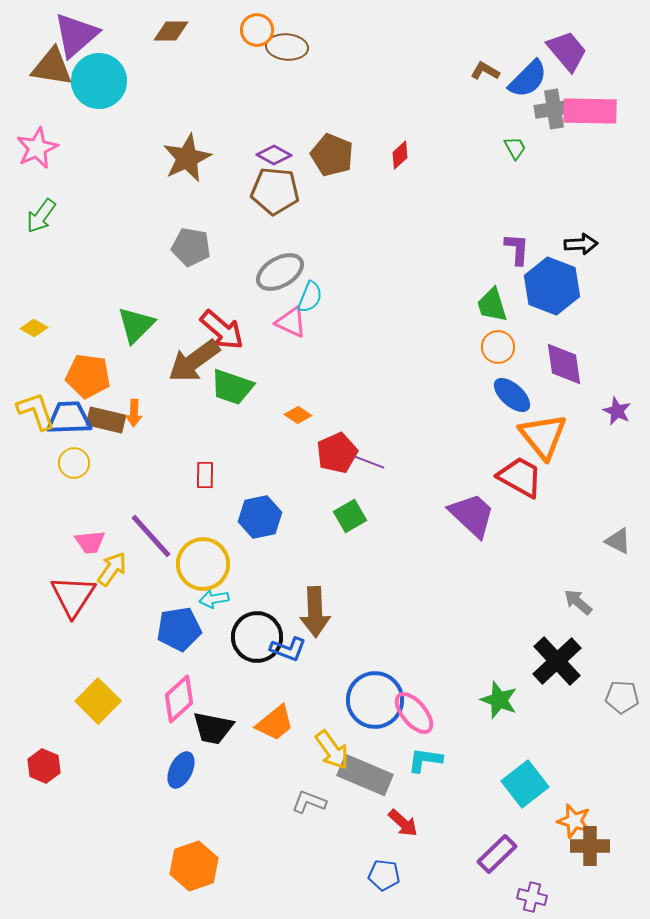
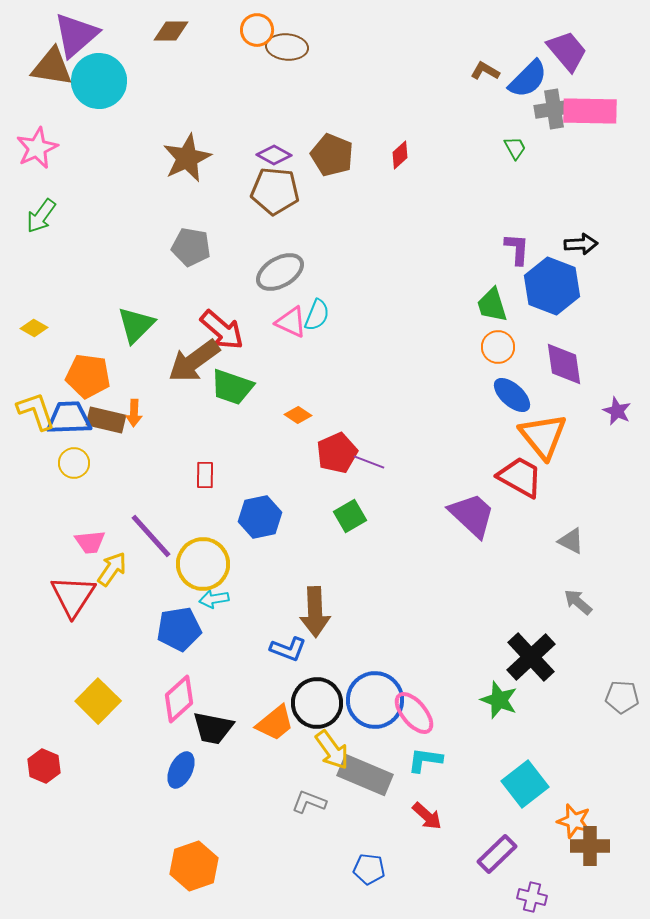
cyan semicircle at (310, 297): moved 7 px right, 18 px down
gray triangle at (618, 541): moved 47 px left
black circle at (257, 637): moved 60 px right, 66 px down
black cross at (557, 661): moved 26 px left, 4 px up
red arrow at (403, 823): moved 24 px right, 7 px up
blue pentagon at (384, 875): moved 15 px left, 6 px up
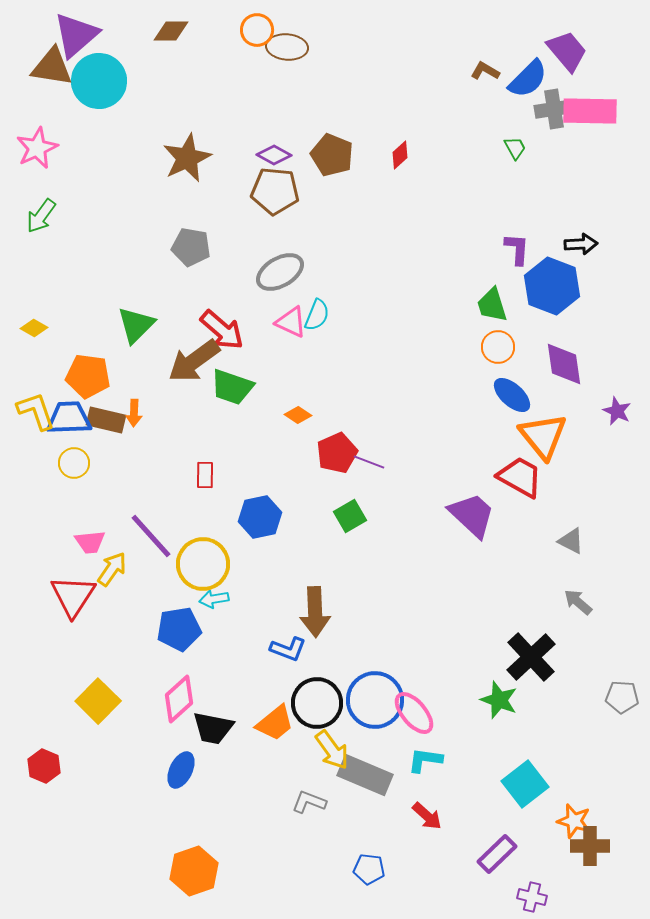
orange hexagon at (194, 866): moved 5 px down
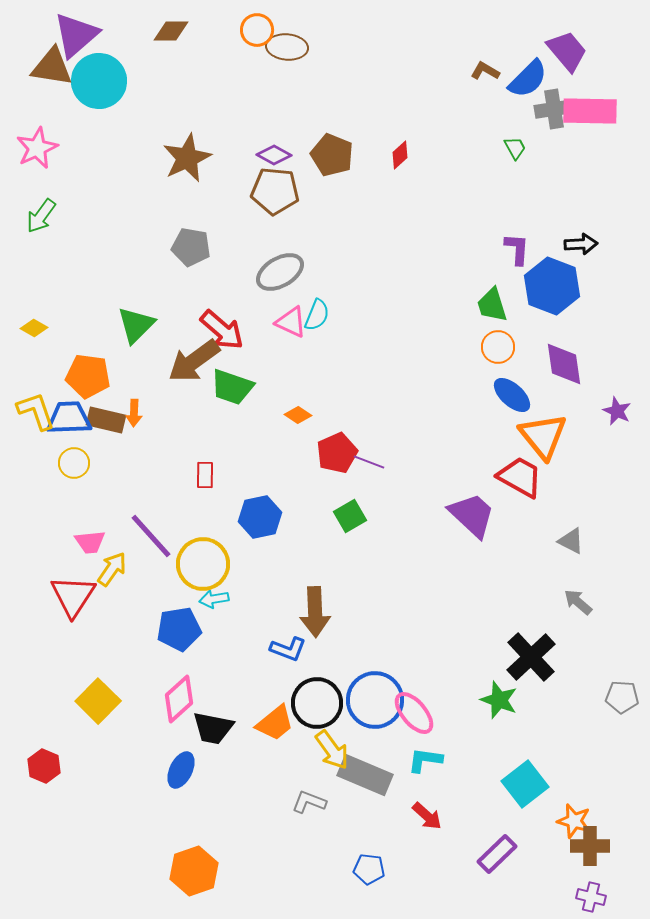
purple cross at (532, 897): moved 59 px right
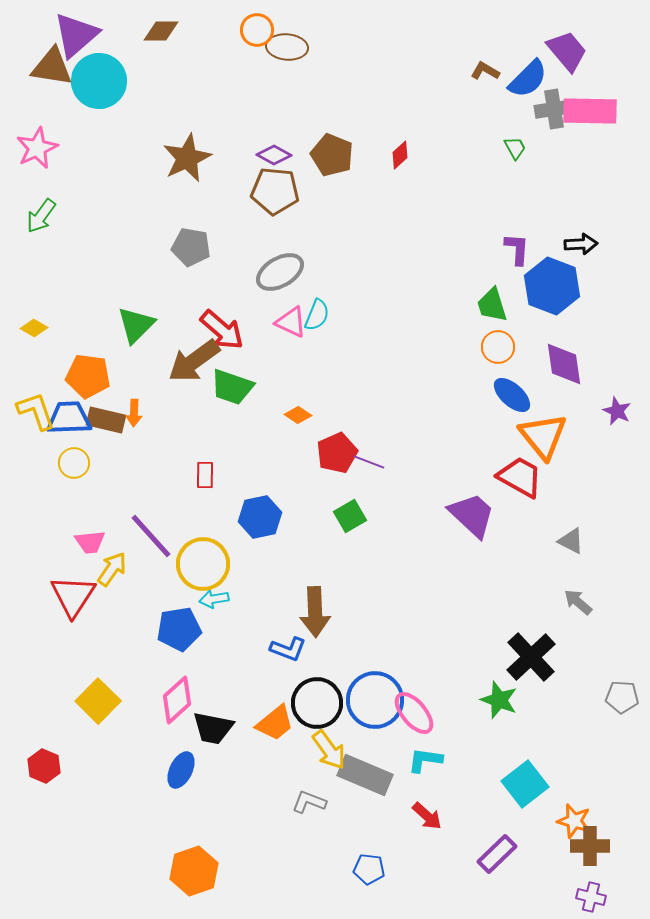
brown diamond at (171, 31): moved 10 px left
pink diamond at (179, 699): moved 2 px left, 1 px down
yellow arrow at (332, 750): moved 3 px left
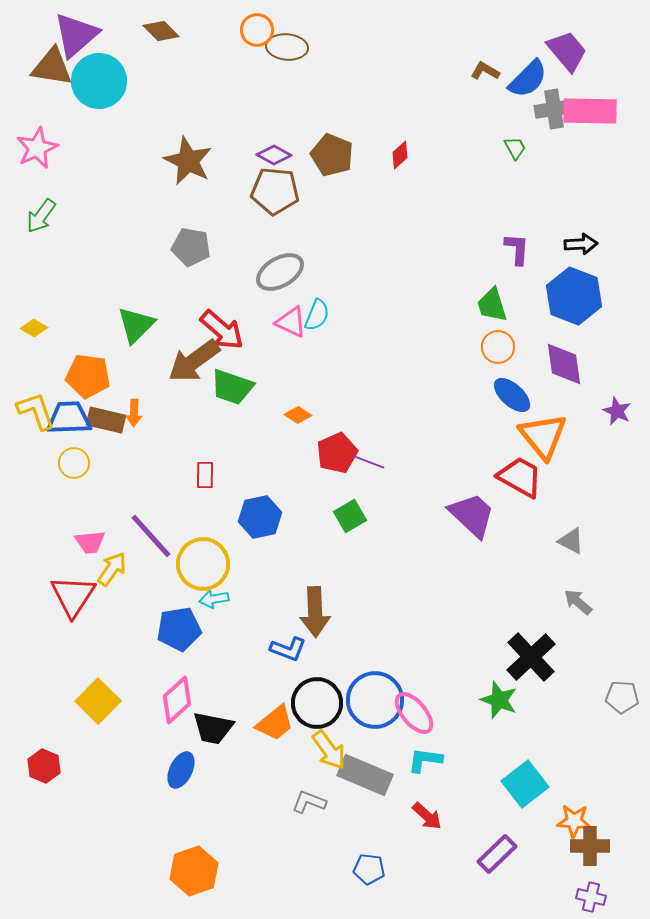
brown diamond at (161, 31): rotated 45 degrees clockwise
brown star at (187, 158): moved 1 px right, 3 px down; rotated 21 degrees counterclockwise
blue hexagon at (552, 286): moved 22 px right, 10 px down
orange star at (574, 821): rotated 12 degrees counterclockwise
